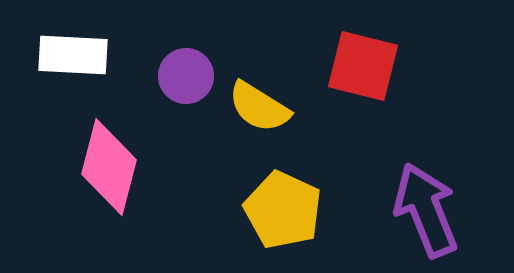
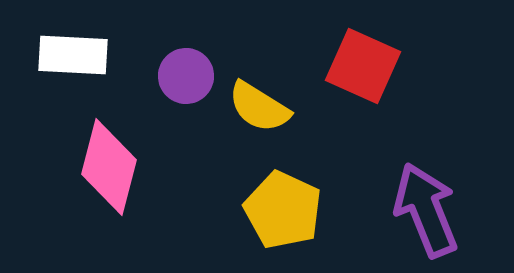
red square: rotated 10 degrees clockwise
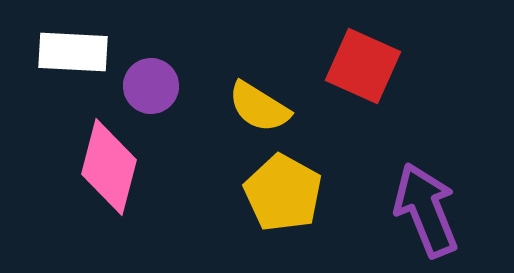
white rectangle: moved 3 px up
purple circle: moved 35 px left, 10 px down
yellow pentagon: moved 17 px up; rotated 4 degrees clockwise
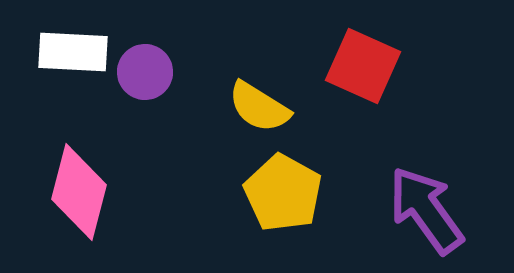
purple circle: moved 6 px left, 14 px up
pink diamond: moved 30 px left, 25 px down
purple arrow: rotated 14 degrees counterclockwise
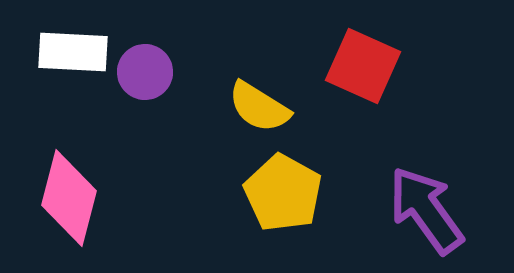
pink diamond: moved 10 px left, 6 px down
